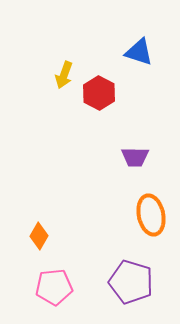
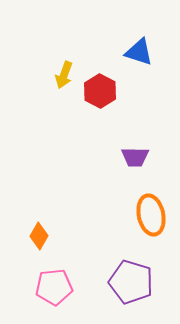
red hexagon: moved 1 px right, 2 px up
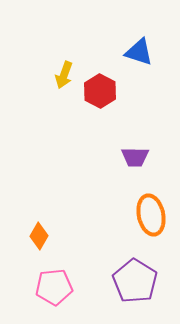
purple pentagon: moved 4 px right, 1 px up; rotated 15 degrees clockwise
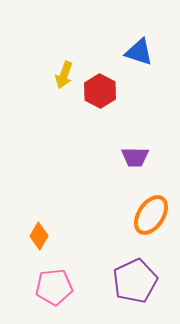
orange ellipse: rotated 45 degrees clockwise
purple pentagon: rotated 15 degrees clockwise
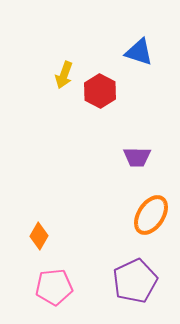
purple trapezoid: moved 2 px right
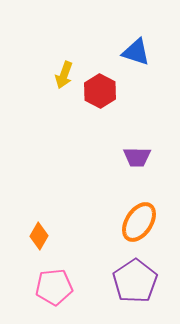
blue triangle: moved 3 px left
orange ellipse: moved 12 px left, 7 px down
purple pentagon: rotated 9 degrees counterclockwise
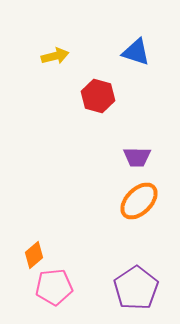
yellow arrow: moved 9 px left, 19 px up; rotated 124 degrees counterclockwise
red hexagon: moved 2 px left, 5 px down; rotated 12 degrees counterclockwise
orange ellipse: moved 21 px up; rotated 12 degrees clockwise
orange diamond: moved 5 px left, 19 px down; rotated 20 degrees clockwise
purple pentagon: moved 1 px right, 7 px down
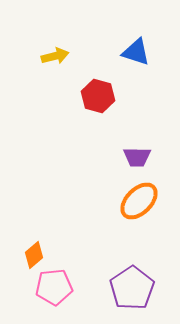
purple pentagon: moved 4 px left
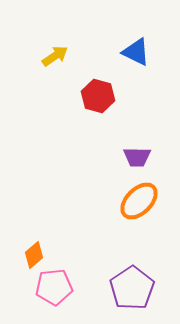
blue triangle: rotated 8 degrees clockwise
yellow arrow: rotated 20 degrees counterclockwise
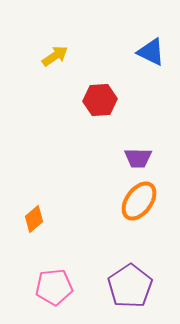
blue triangle: moved 15 px right
red hexagon: moved 2 px right, 4 px down; rotated 20 degrees counterclockwise
purple trapezoid: moved 1 px right, 1 px down
orange ellipse: rotated 9 degrees counterclockwise
orange diamond: moved 36 px up
purple pentagon: moved 2 px left, 2 px up
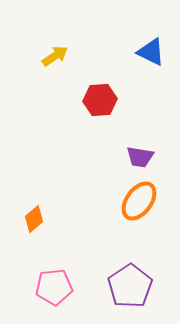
purple trapezoid: moved 2 px right, 1 px up; rotated 8 degrees clockwise
